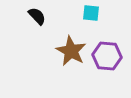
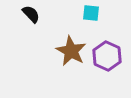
black semicircle: moved 6 px left, 2 px up
purple hexagon: rotated 20 degrees clockwise
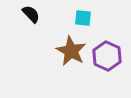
cyan square: moved 8 px left, 5 px down
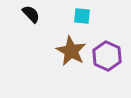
cyan square: moved 1 px left, 2 px up
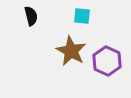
black semicircle: moved 2 px down; rotated 30 degrees clockwise
purple hexagon: moved 5 px down
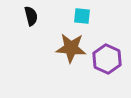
brown star: moved 3 px up; rotated 24 degrees counterclockwise
purple hexagon: moved 2 px up
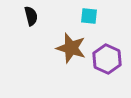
cyan square: moved 7 px right
brown star: rotated 12 degrees clockwise
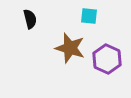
black semicircle: moved 1 px left, 3 px down
brown star: moved 1 px left
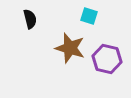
cyan square: rotated 12 degrees clockwise
purple hexagon: rotated 12 degrees counterclockwise
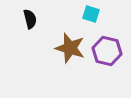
cyan square: moved 2 px right, 2 px up
purple hexagon: moved 8 px up
